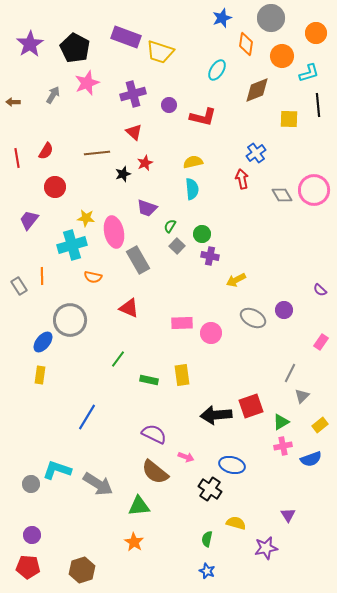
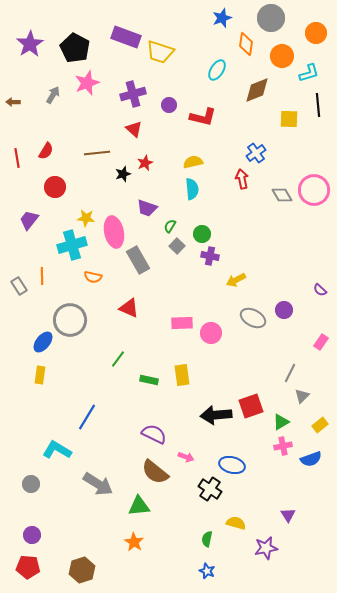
red triangle at (134, 132): moved 3 px up
cyan L-shape at (57, 470): moved 20 px up; rotated 12 degrees clockwise
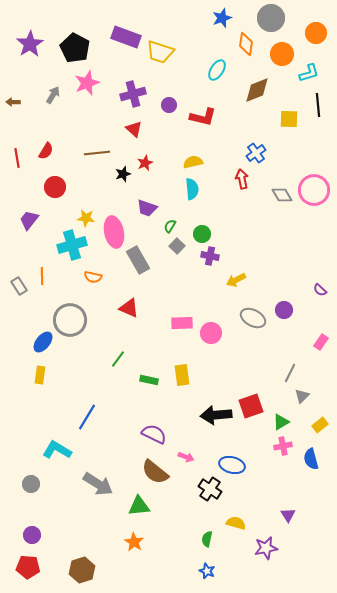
orange circle at (282, 56): moved 2 px up
blue semicircle at (311, 459): rotated 95 degrees clockwise
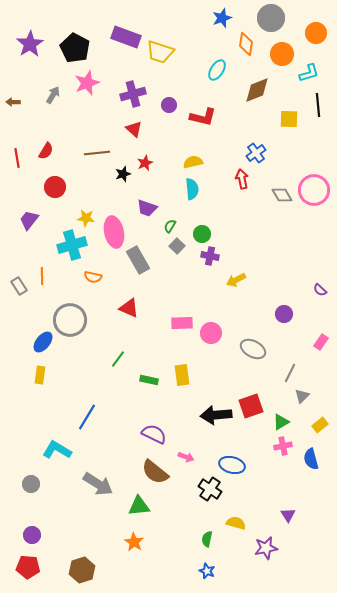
purple circle at (284, 310): moved 4 px down
gray ellipse at (253, 318): moved 31 px down
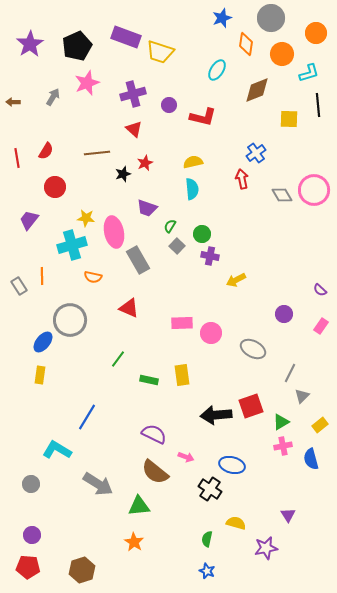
black pentagon at (75, 48): moved 2 px right, 2 px up; rotated 20 degrees clockwise
gray arrow at (53, 95): moved 2 px down
pink rectangle at (321, 342): moved 16 px up
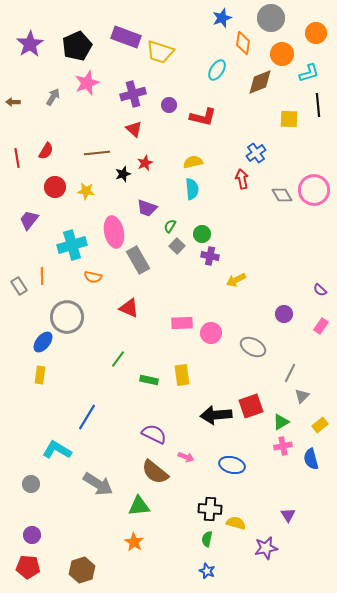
orange diamond at (246, 44): moved 3 px left, 1 px up
brown diamond at (257, 90): moved 3 px right, 8 px up
yellow star at (86, 218): moved 27 px up
gray circle at (70, 320): moved 3 px left, 3 px up
gray ellipse at (253, 349): moved 2 px up
black cross at (210, 489): moved 20 px down; rotated 30 degrees counterclockwise
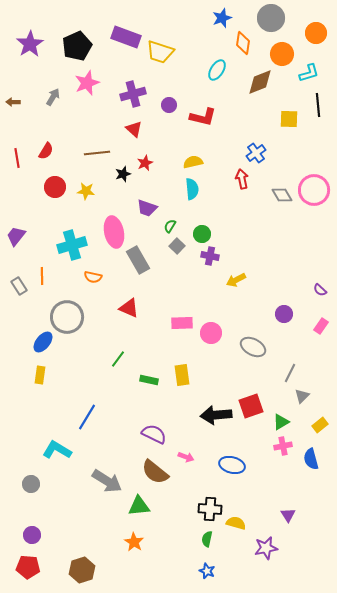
purple trapezoid at (29, 220): moved 13 px left, 16 px down
gray arrow at (98, 484): moved 9 px right, 3 px up
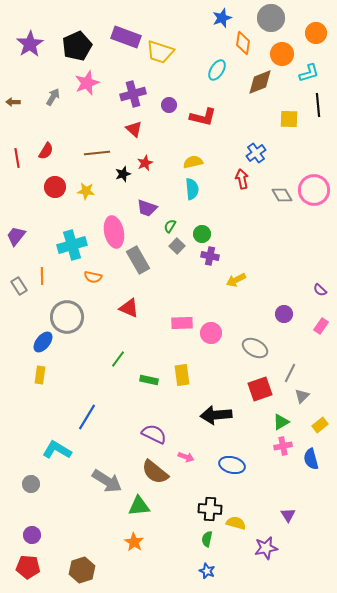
gray ellipse at (253, 347): moved 2 px right, 1 px down
red square at (251, 406): moved 9 px right, 17 px up
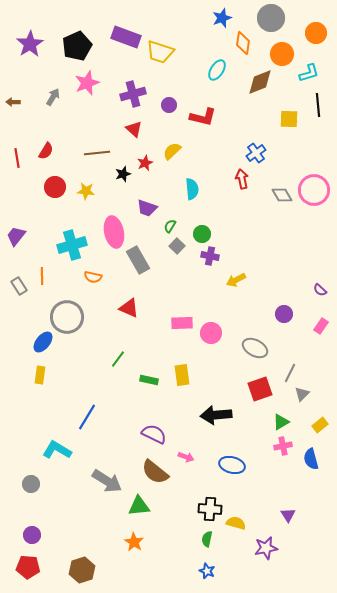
yellow semicircle at (193, 162): moved 21 px left, 11 px up; rotated 30 degrees counterclockwise
gray triangle at (302, 396): moved 2 px up
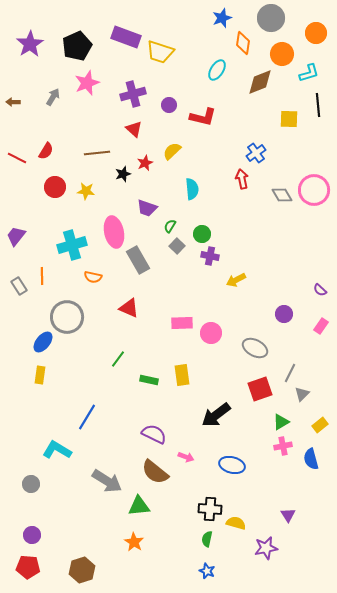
red line at (17, 158): rotated 54 degrees counterclockwise
black arrow at (216, 415): rotated 32 degrees counterclockwise
